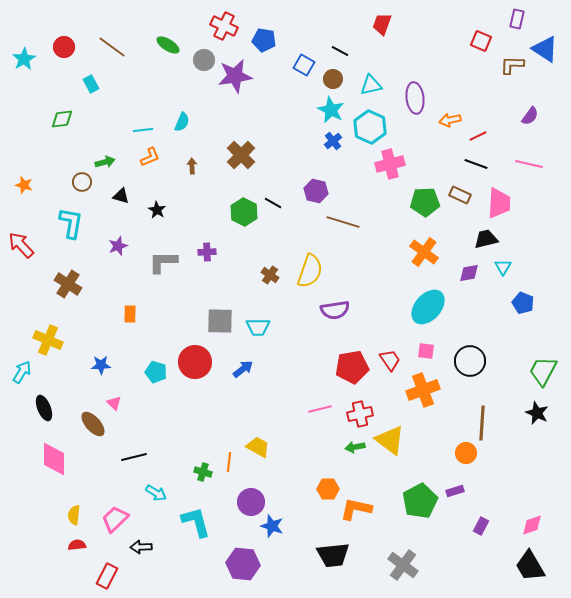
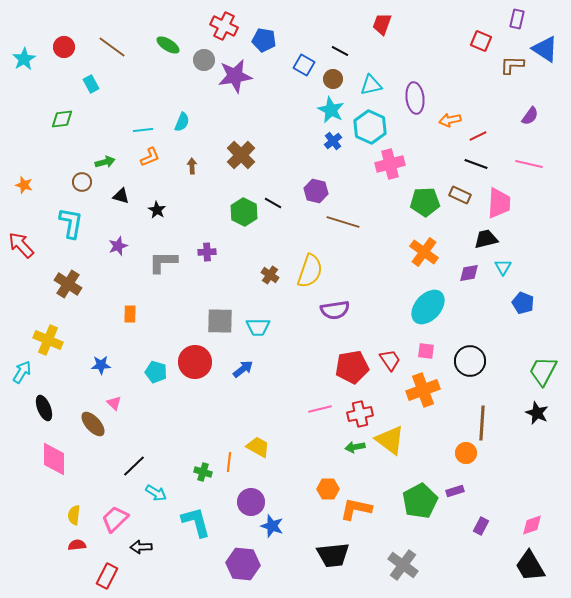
black line at (134, 457): moved 9 px down; rotated 30 degrees counterclockwise
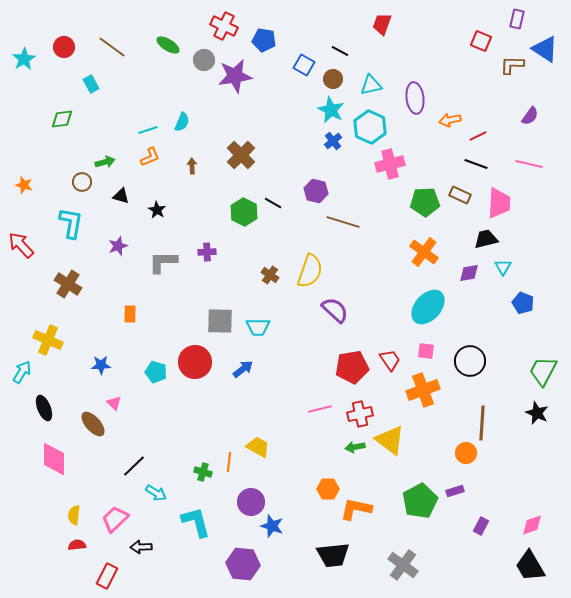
cyan line at (143, 130): moved 5 px right; rotated 12 degrees counterclockwise
purple semicircle at (335, 310): rotated 128 degrees counterclockwise
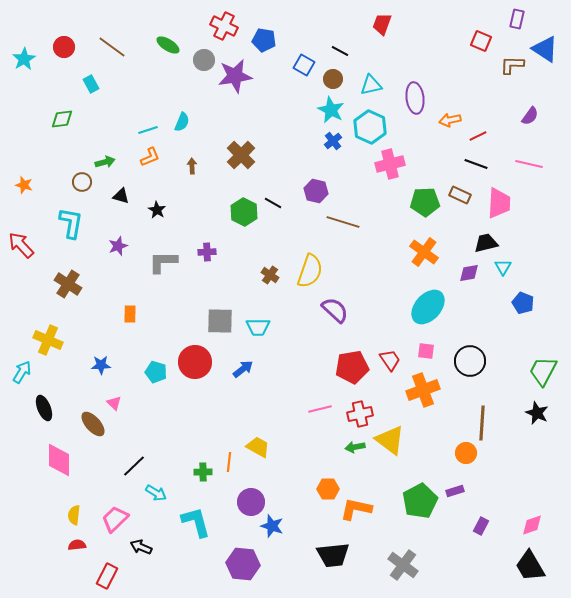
black trapezoid at (486, 239): moved 4 px down
pink diamond at (54, 459): moved 5 px right, 1 px down
green cross at (203, 472): rotated 18 degrees counterclockwise
black arrow at (141, 547): rotated 25 degrees clockwise
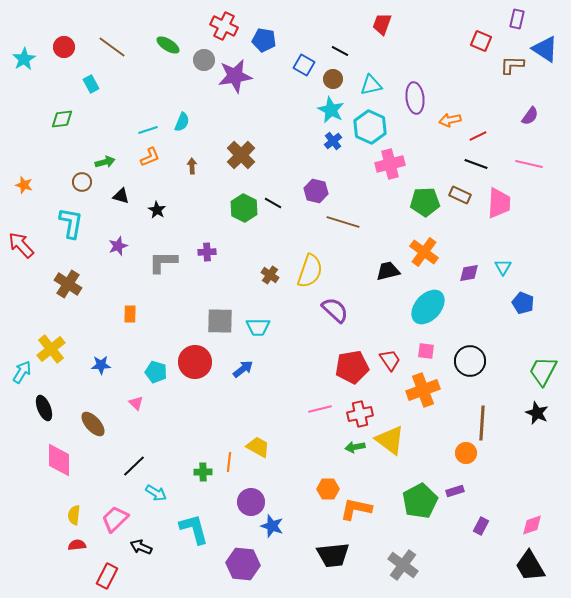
green hexagon at (244, 212): moved 4 px up
black trapezoid at (486, 243): moved 98 px left, 28 px down
yellow cross at (48, 340): moved 3 px right, 9 px down; rotated 28 degrees clockwise
pink triangle at (114, 403): moved 22 px right
cyan L-shape at (196, 522): moved 2 px left, 7 px down
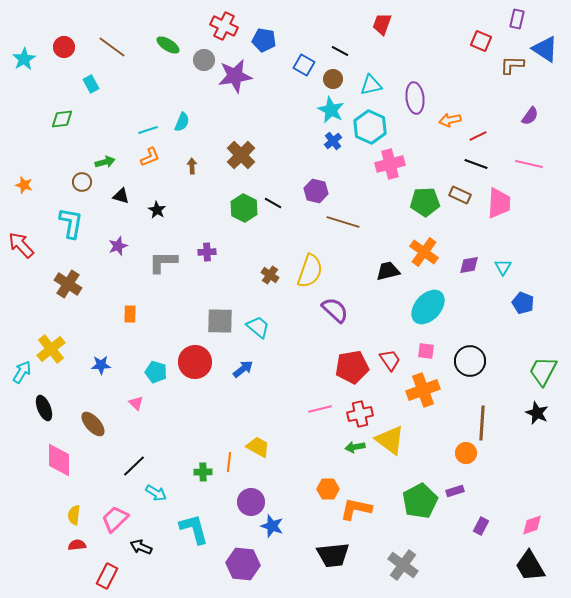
purple diamond at (469, 273): moved 8 px up
cyan trapezoid at (258, 327): rotated 140 degrees counterclockwise
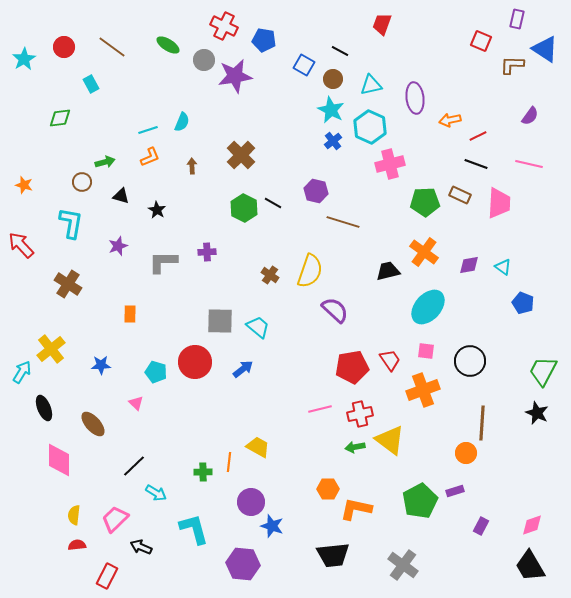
green diamond at (62, 119): moved 2 px left, 1 px up
cyan triangle at (503, 267): rotated 24 degrees counterclockwise
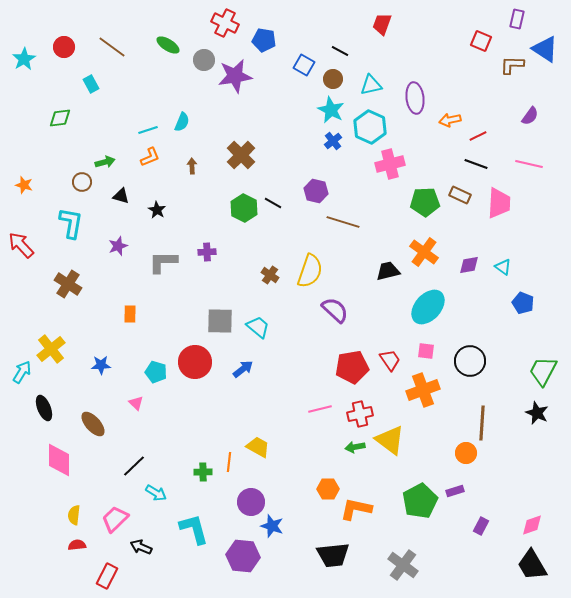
red cross at (224, 26): moved 1 px right, 3 px up
purple hexagon at (243, 564): moved 8 px up
black trapezoid at (530, 566): moved 2 px right, 1 px up
